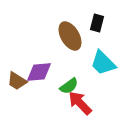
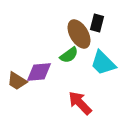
brown ellipse: moved 9 px right, 2 px up
green semicircle: moved 31 px up
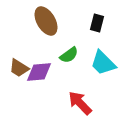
brown ellipse: moved 33 px left, 13 px up
brown trapezoid: moved 2 px right, 13 px up
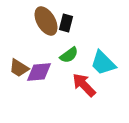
black rectangle: moved 31 px left
red arrow: moved 4 px right, 18 px up
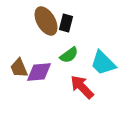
brown trapezoid: rotated 35 degrees clockwise
red arrow: moved 2 px left, 2 px down
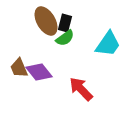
black rectangle: moved 1 px left
green semicircle: moved 4 px left, 17 px up
cyan trapezoid: moved 5 px right, 19 px up; rotated 100 degrees counterclockwise
purple diamond: rotated 56 degrees clockwise
red arrow: moved 1 px left, 2 px down
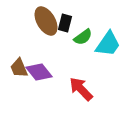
green semicircle: moved 18 px right, 1 px up
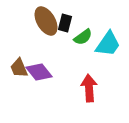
red arrow: moved 8 px right, 1 px up; rotated 40 degrees clockwise
